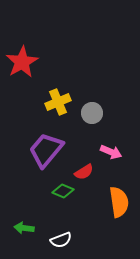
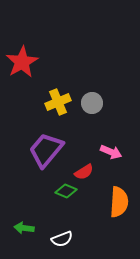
gray circle: moved 10 px up
green diamond: moved 3 px right
orange semicircle: rotated 12 degrees clockwise
white semicircle: moved 1 px right, 1 px up
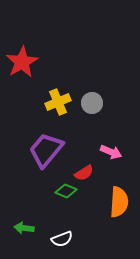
red semicircle: moved 1 px down
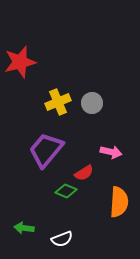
red star: moved 2 px left; rotated 16 degrees clockwise
pink arrow: rotated 10 degrees counterclockwise
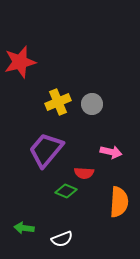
gray circle: moved 1 px down
red semicircle: rotated 36 degrees clockwise
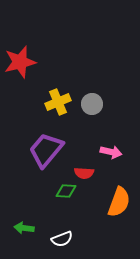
green diamond: rotated 20 degrees counterclockwise
orange semicircle: rotated 16 degrees clockwise
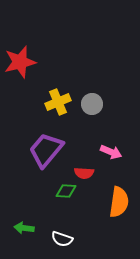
pink arrow: rotated 10 degrees clockwise
orange semicircle: rotated 12 degrees counterclockwise
white semicircle: rotated 40 degrees clockwise
